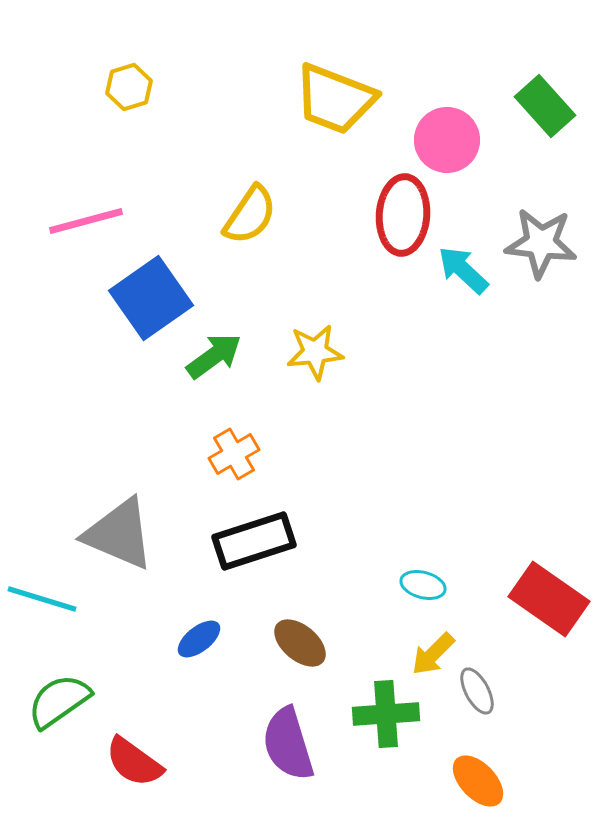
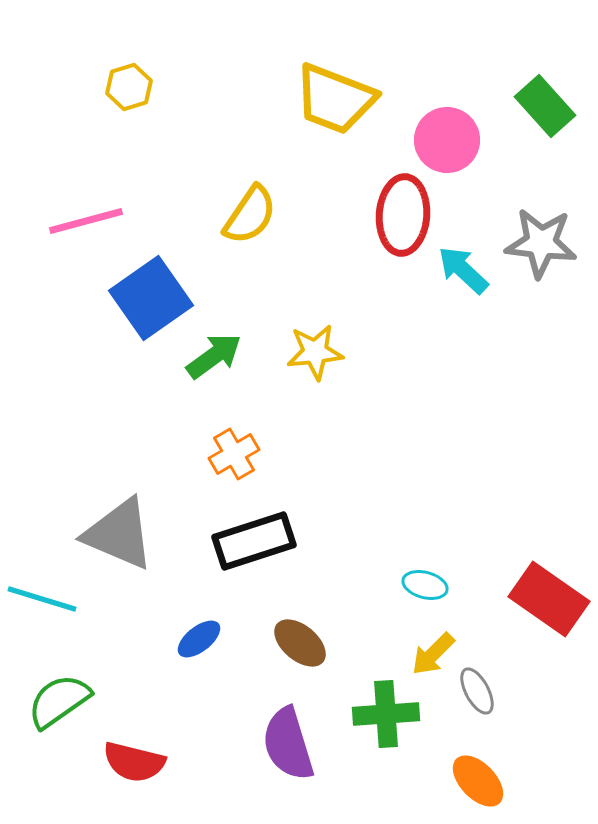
cyan ellipse: moved 2 px right
red semicircle: rotated 22 degrees counterclockwise
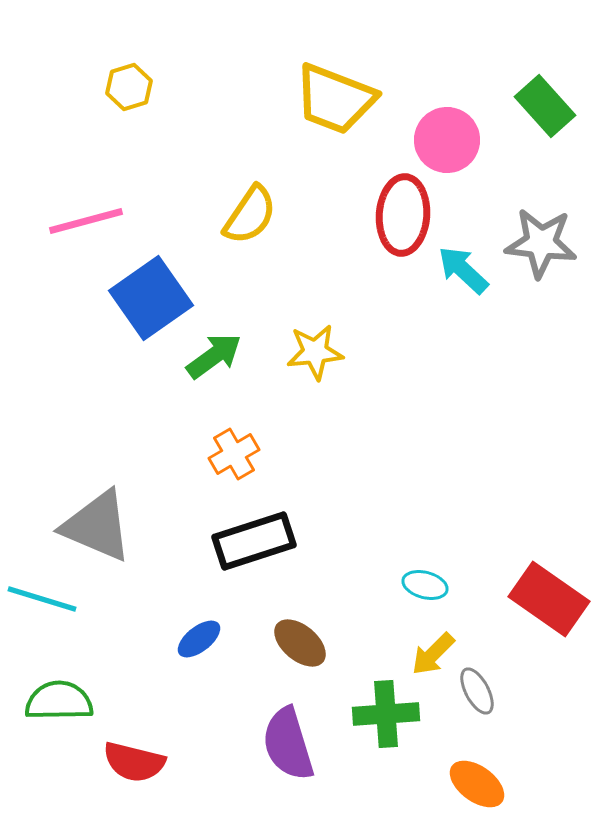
gray triangle: moved 22 px left, 8 px up
green semicircle: rotated 34 degrees clockwise
orange ellipse: moved 1 px left, 3 px down; rotated 10 degrees counterclockwise
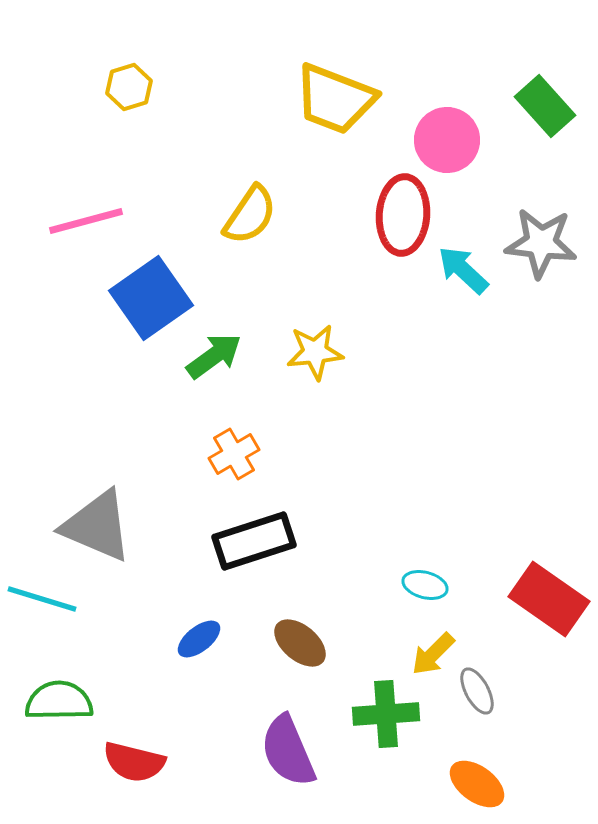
purple semicircle: moved 7 px down; rotated 6 degrees counterclockwise
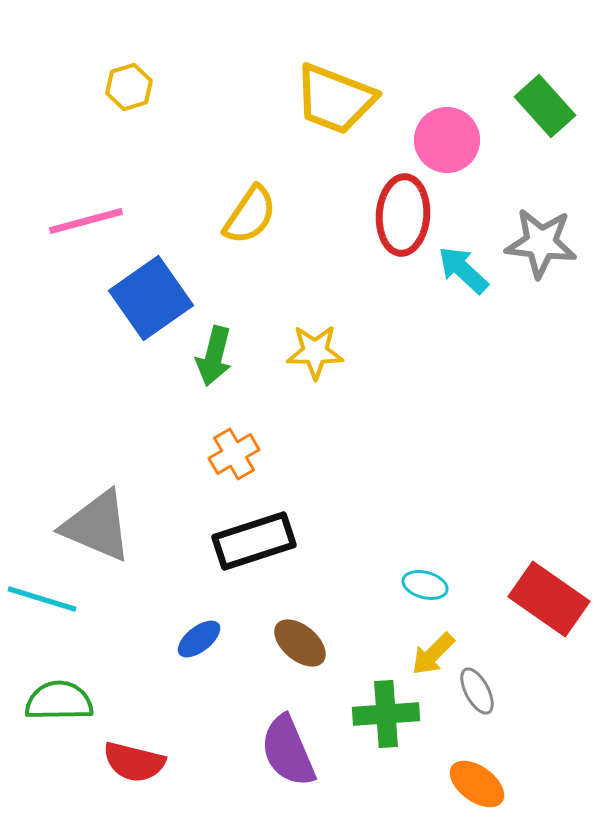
yellow star: rotated 6 degrees clockwise
green arrow: rotated 140 degrees clockwise
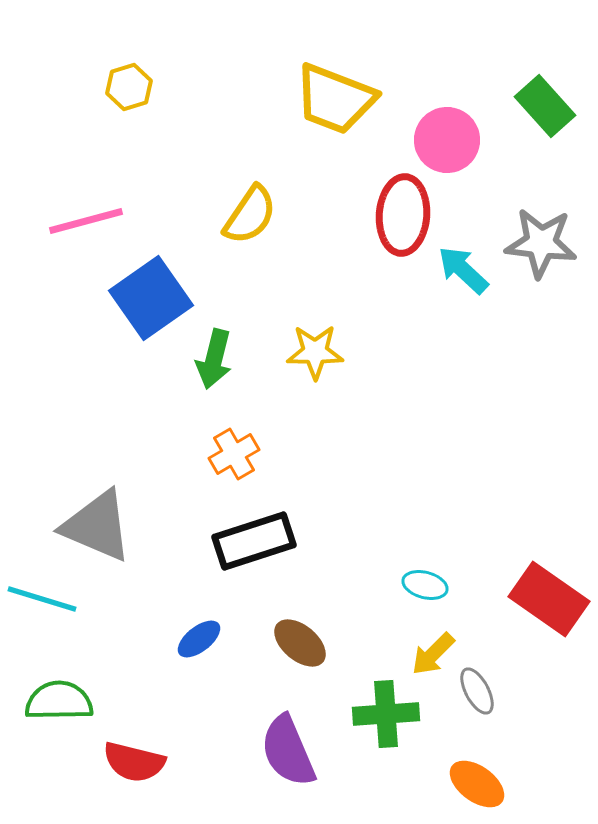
green arrow: moved 3 px down
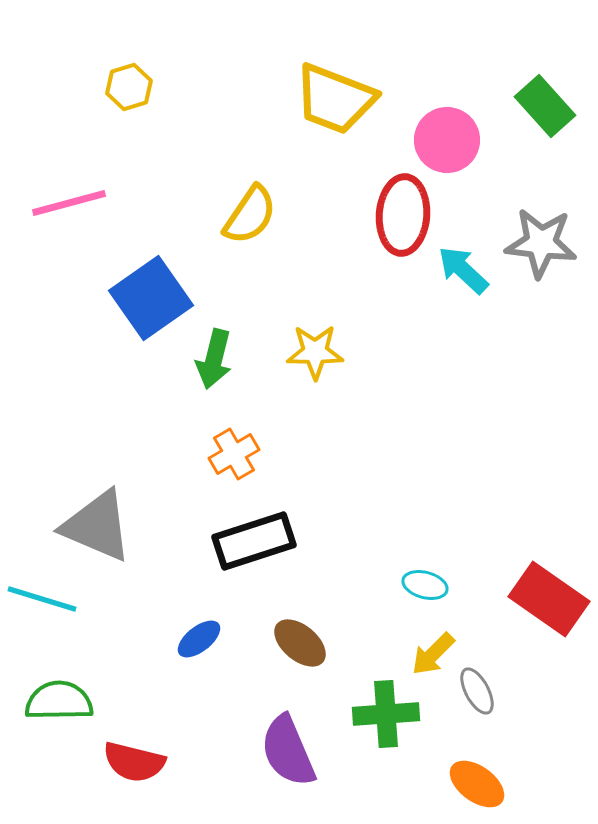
pink line: moved 17 px left, 18 px up
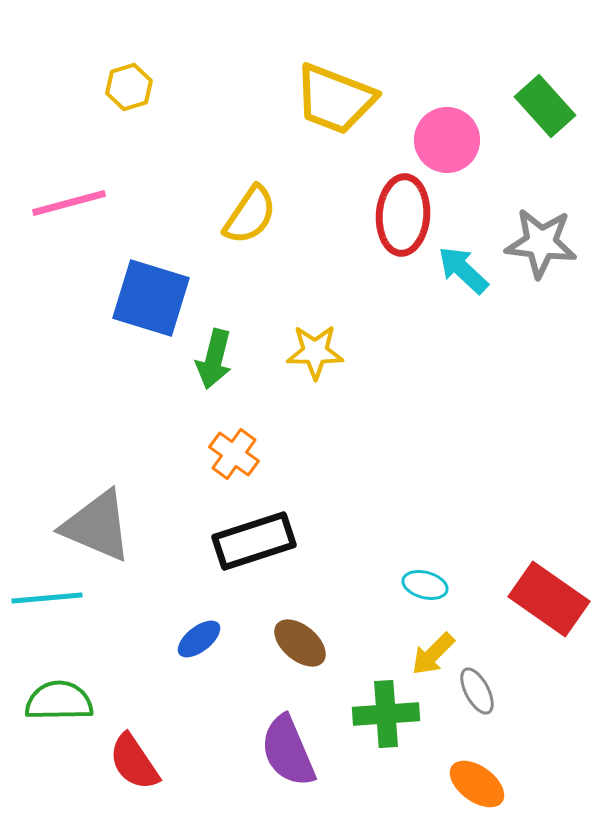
blue square: rotated 38 degrees counterclockwise
orange cross: rotated 24 degrees counterclockwise
cyan line: moved 5 px right, 1 px up; rotated 22 degrees counterclockwise
red semicircle: rotated 42 degrees clockwise
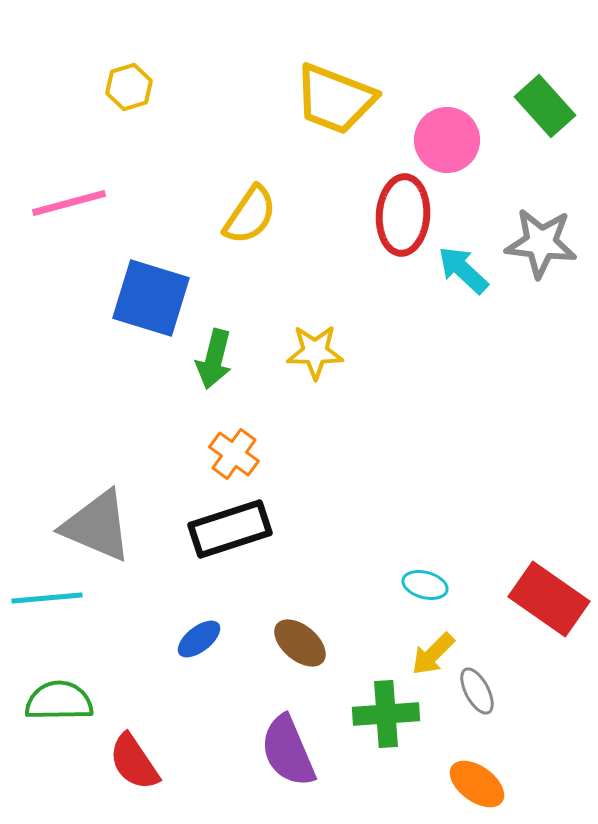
black rectangle: moved 24 px left, 12 px up
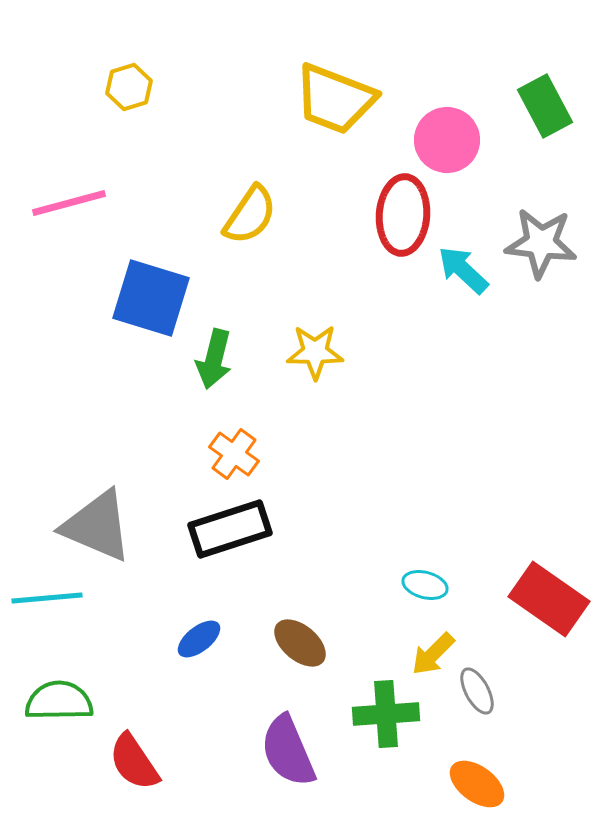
green rectangle: rotated 14 degrees clockwise
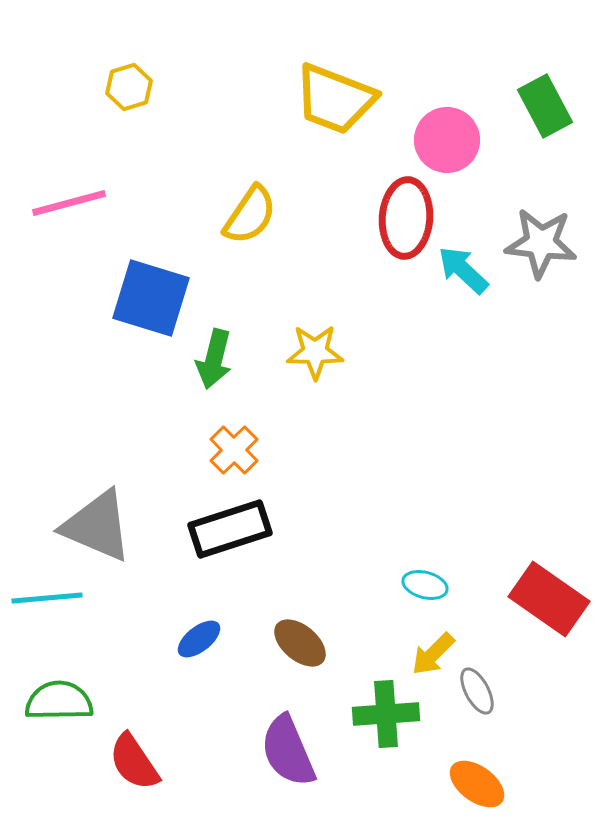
red ellipse: moved 3 px right, 3 px down
orange cross: moved 4 px up; rotated 9 degrees clockwise
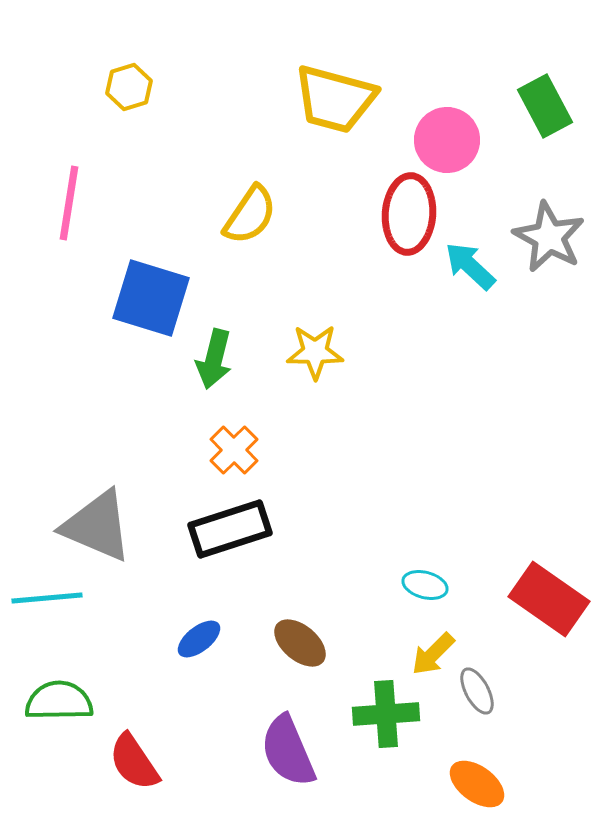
yellow trapezoid: rotated 6 degrees counterclockwise
pink line: rotated 66 degrees counterclockwise
red ellipse: moved 3 px right, 4 px up
gray star: moved 8 px right, 6 px up; rotated 22 degrees clockwise
cyan arrow: moved 7 px right, 4 px up
